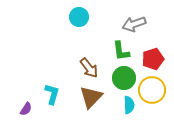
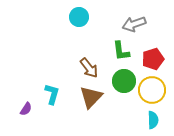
green circle: moved 3 px down
cyan semicircle: moved 24 px right, 15 px down
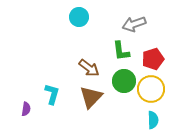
brown arrow: rotated 15 degrees counterclockwise
yellow circle: moved 1 px left, 1 px up
purple semicircle: rotated 24 degrees counterclockwise
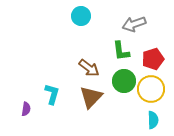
cyan circle: moved 2 px right, 1 px up
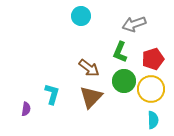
green L-shape: moved 1 px left, 1 px down; rotated 30 degrees clockwise
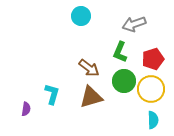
brown triangle: rotated 30 degrees clockwise
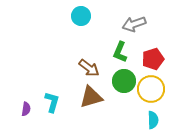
cyan L-shape: moved 8 px down
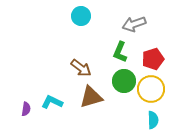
brown arrow: moved 8 px left
cyan L-shape: rotated 80 degrees counterclockwise
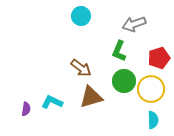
green L-shape: moved 1 px left, 1 px up
red pentagon: moved 6 px right, 1 px up
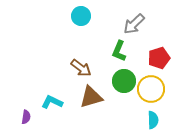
gray arrow: rotated 25 degrees counterclockwise
purple semicircle: moved 8 px down
